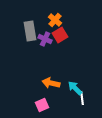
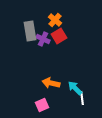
red square: moved 1 px left, 1 px down
purple cross: moved 2 px left
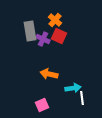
red square: rotated 35 degrees counterclockwise
orange arrow: moved 2 px left, 9 px up
cyan arrow: moved 2 px left; rotated 126 degrees clockwise
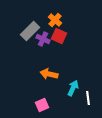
gray rectangle: rotated 54 degrees clockwise
cyan arrow: rotated 56 degrees counterclockwise
white line: moved 6 px right
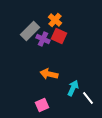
white line: rotated 32 degrees counterclockwise
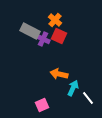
gray rectangle: rotated 72 degrees clockwise
orange arrow: moved 10 px right
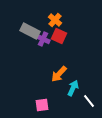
orange arrow: rotated 60 degrees counterclockwise
white line: moved 1 px right, 3 px down
pink square: rotated 16 degrees clockwise
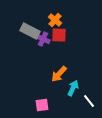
red square: moved 1 px up; rotated 21 degrees counterclockwise
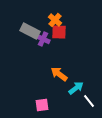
red square: moved 3 px up
orange arrow: rotated 84 degrees clockwise
cyan arrow: moved 3 px right; rotated 28 degrees clockwise
